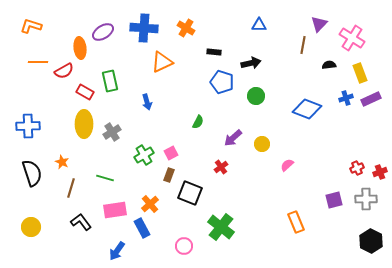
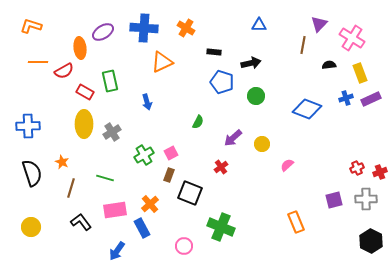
green cross at (221, 227): rotated 16 degrees counterclockwise
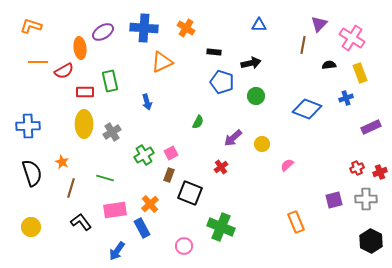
red rectangle at (85, 92): rotated 30 degrees counterclockwise
purple rectangle at (371, 99): moved 28 px down
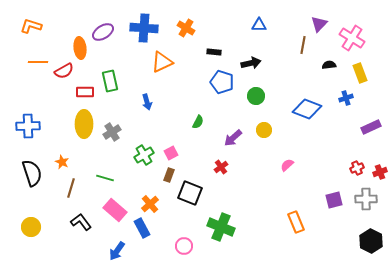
yellow circle at (262, 144): moved 2 px right, 14 px up
pink rectangle at (115, 210): rotated 50 degrees clockwise
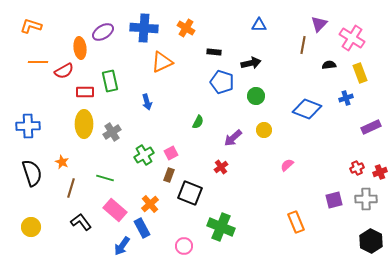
blue arrow at (117, 251): moved 5 px right, 5 px up
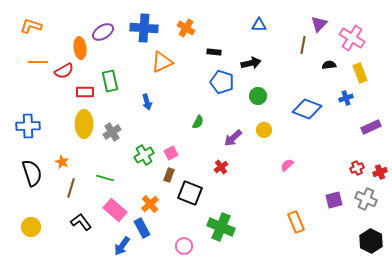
green circle at (256, 96): moved 2 px right
gray cross at (366, 199): rotated 25 degrees clockwise
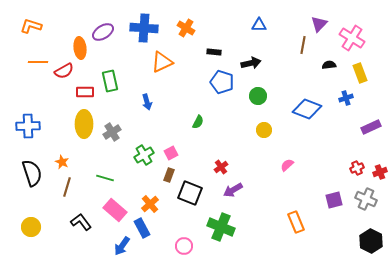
purple arrow at (233, 138): moved 52 px down; rotated 12 degrees clockwise
brown line at (71, 188): moved 4 px left, 1 px up
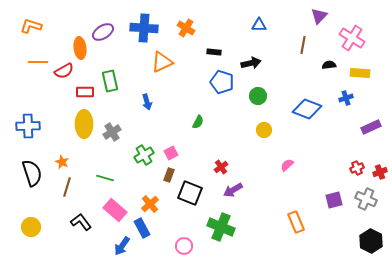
purple triangle at (319, 24): moved 8 px up
yellow rectangle at (360, 73): rotated 66 degrees counterclockwise
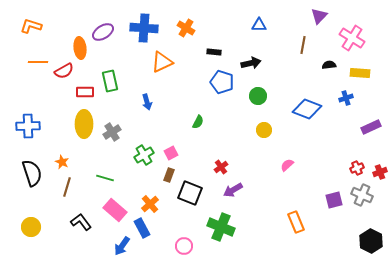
gray cross at (366, 199): moved 4 px left, 4 px up
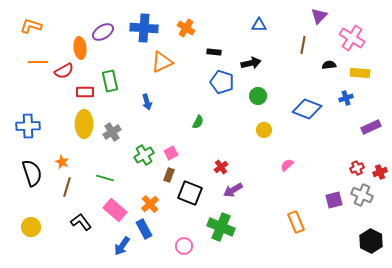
blue rectangle at (142, 228): moved 2 px right, 1 px down
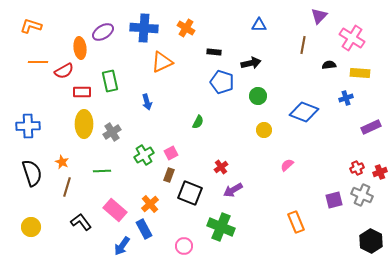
red rectangle at (85, 92): moved 3 px left
blue diamond at (307, 109): moved 3 px left, 3 px down
green line at (105, 178): moved 3 px left, 7 px up; rotated 18 degrees counterclockwise
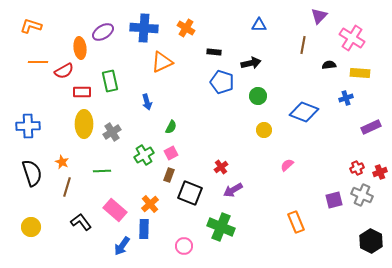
green semicircle at (198, 122): moved 27 px left, 5 px down
blue rectangle at (144, 229): rotated 30 degrees clockwise
